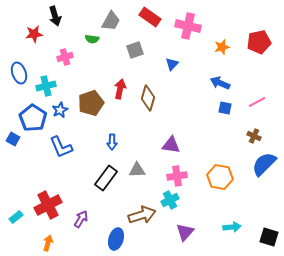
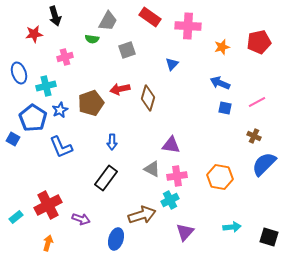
gray trapezoid at (111, 21): moved 3 px left
pink cross at (188, 26): rotated 10 degrees counterclockwise
gray square at (135, 50): moved 8 px left
red arrow at (120, 89): rotated 114 degrees counterclockwise
gray triangle at (137, 170): moved 15 px right, 1 px up; rotated 30 degrees clockwise
purple arrow at (81, 219): rotated 78 degrees clockwise
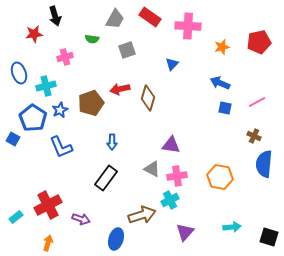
gray trapezoid at (108, 21): moved 7 px right, 2 px up
blue semicircle at (264, 164): rotated 40 degrees counterclockwise
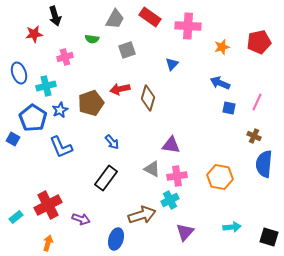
pink line at (257, 102): rotated 36 degrees counterclockwise
blue square at (225, 108): moved 4 px right
blue arrow at (112, 142): rotated 42 degrees counterclockwise
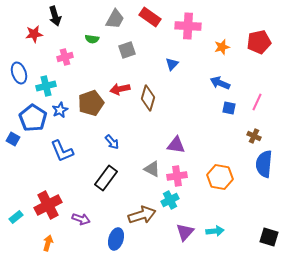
purple triangle at (171, 145): moved 5 px right
blue L-shape at (61, 147): moved 1 px right, 4 px down
cyan arrow at (232, 227): moved 17 px left, 4 px down
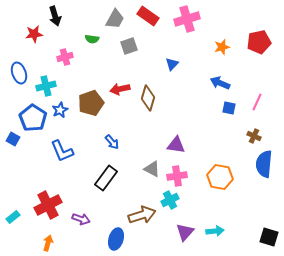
red rectangle at (150, 17): moved 2 px left, 1 px up
pink cross at (188, 26): moved 1 px left, 7 px up; rotated 20 degrees counterclockwise
gray square at (127, 50): moved 2 px right, 4 px up
cyan rectangle at (16, 217): moved 3 px left
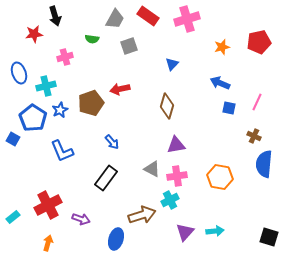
brown diamond at (148, 98): moved 19 px right, 8 px down
purple triangle at (176, 145): rotated 18 degrees counterclockwise
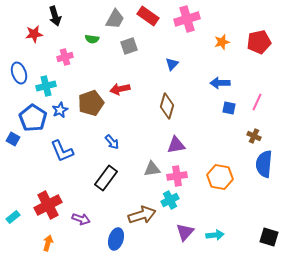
orange star at (222, 47): moved 5 px up
blue arrow at (220, 83): rotated 24 degrees counterclockwise
gray triangle at (152, 169): rotated 36 degrees counterclockwise
cyan arrow at (215, 231): moved 4 px down
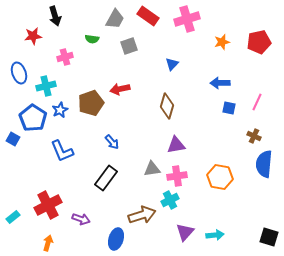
red star at (34, 34): moved 1 px left, 2 px down
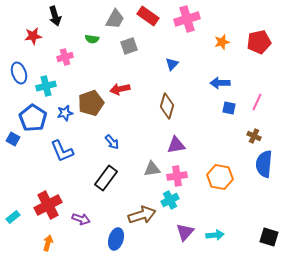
blue star at (60, 110): moved 5 px right, 3 px down; rotated 14 degrees clockwise
